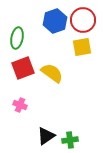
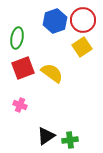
yellow square: rotated 24 degrees counterclockwise
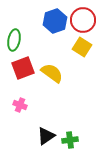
green ellipse: moved 3 px left, 2 px down
yellow square: rotated 24 degrees counterclockwise
